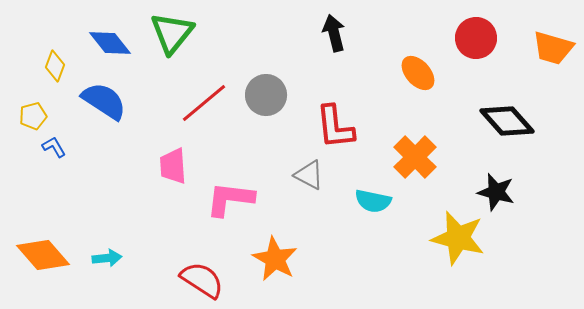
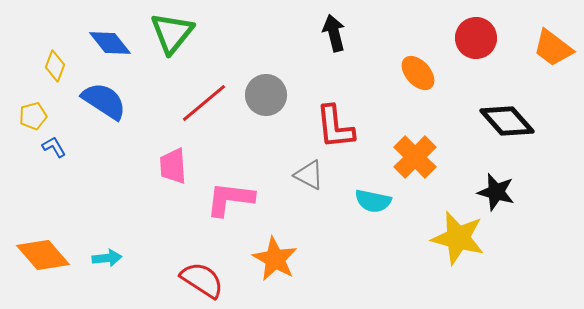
orange trapezoid: rotated 21 degrees clockwise
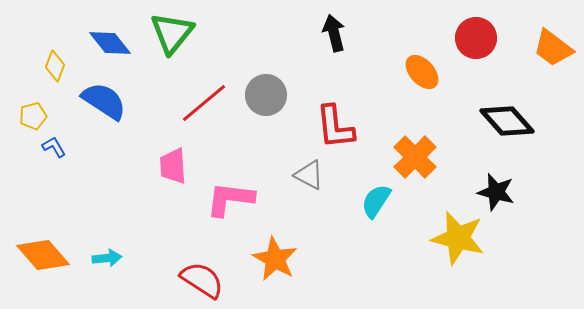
orange ellipse: moved 4 px right, 1 px up
cyan semicircle: moved 3 px right; rotated 111 degrees clockwise
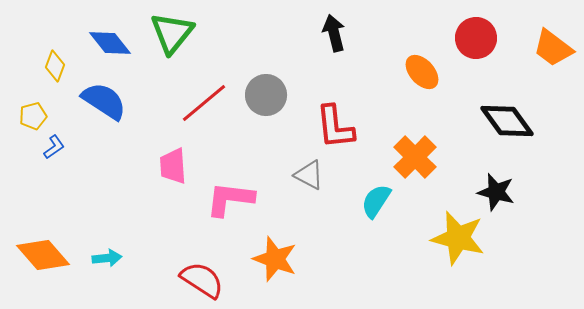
black diamond: rotated 6 degrees clockwise
blue L-shape: rotated 85 degrees clockwise
orange star: rotated 9 degrees counterclockwise
